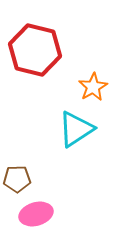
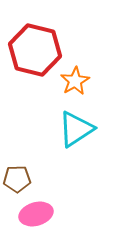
orange star: moved 18 px left, 6 px up
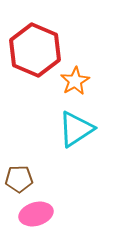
red hexagon: rotated 9 degrees clockwise
brown pentagon: moved 2 px right
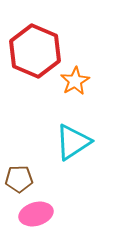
red hexagon: moved 1 px down
cyan triangle: moved 3 px left, 13 px down
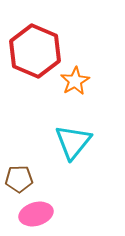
cyan triangle: rotated 18 degrees counterclockwise
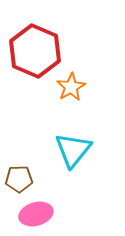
orange star: moved 4 px left, 6 px down
cyan triangle: moved 8 px down
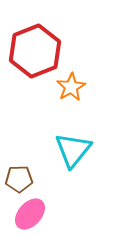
red hexagon: rotated 15 degrees clockwise
pink ellipse: moved 6 px left; rotated 32 degrees counterclockwise
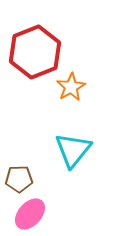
red hexagon: moved 1 px down
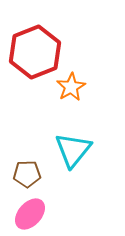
brown pentagon: moved 8 px right, 5 px up
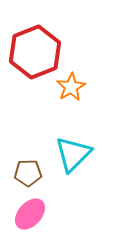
cyan triangle: moved 4 px down; rotated 6 degrees clockwise
brown pentagon: moved 1 px right, 1 px up
